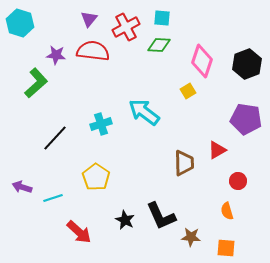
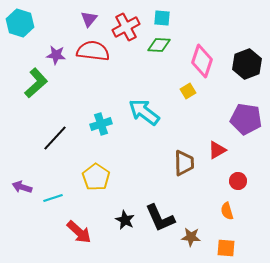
black L-shape: moved 1 px left, 2 px down
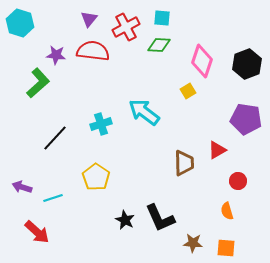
green L-shape: moved 2 px right
red arrow: moved 42 px left
brown star: moved 2 px right, 6 px down
